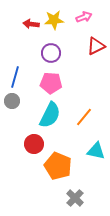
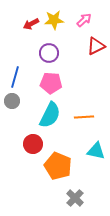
pink arrow: moved 3 px down; rotated 21 degrees counterclockwise
red arrow: rotated 35 degrees counterclockwise
purple circle: moved 2 px left
orange line: rotated 48 degrees clockwise
red circle: moved 1 px left
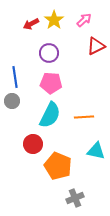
yellow star: rotated 30 degrees counterclockwise
blue line: rotated 25 degrees counterclockwise
gray cross: rotated 24 degrees clockwise
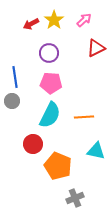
red triangle: moved 2 px down
